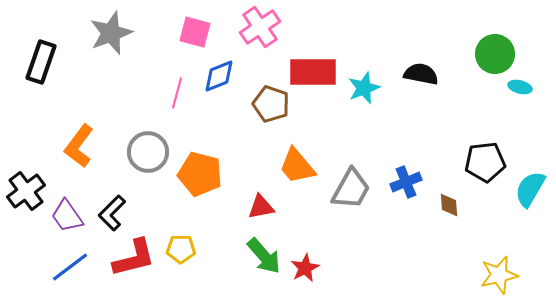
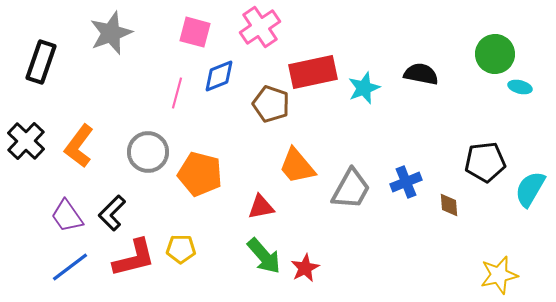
red rectangle: rotated 12 degrees counterclockwise
black cross: moved 50 px up; rotated 9 degrees counterclockwise
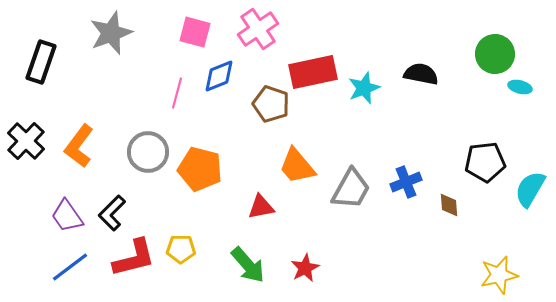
pink cross: moved 2 px left, 2 px down
orange pentagon: moved 5 px up
green arrow: moved 16 px left, 9 px down
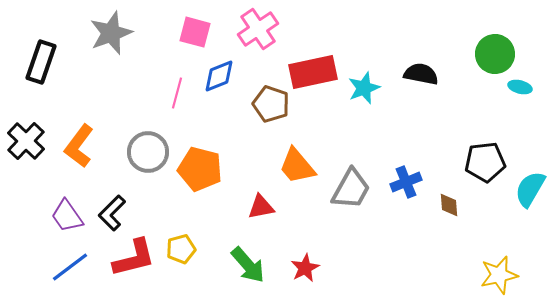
yellow pentagon: rotated 16 degrees counterclockwise
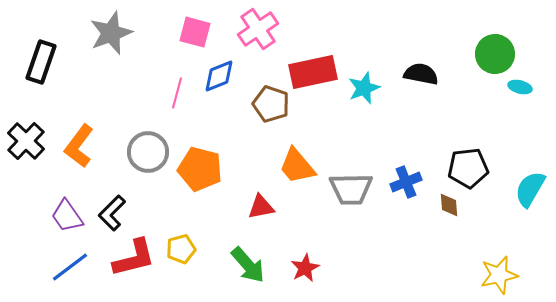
black pentagon: moved 17 px left, 6 px down
gray trapezoid: rotated 60 degrees clockwise
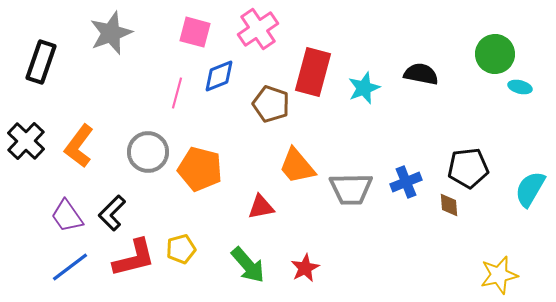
red rectangle: rotated 63 degrees counterclockwise
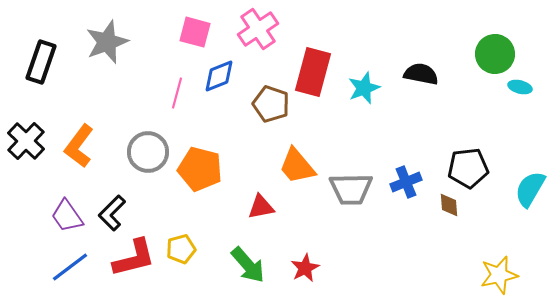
gray star: moved 4 px left, 9 px down
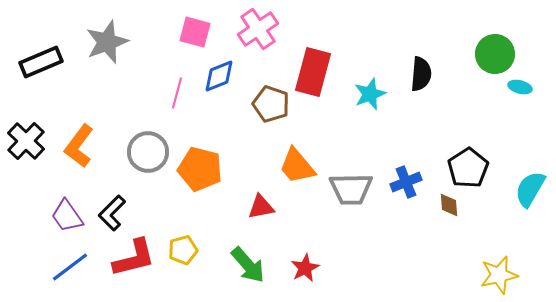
black rectangle: rotated 48 degrees clockwise
black semicircle: rotated 84 degrees clockwise
cyan star: moved 6 px right, 6 px down
black pentagon: rotated 27 degrees counterclockwise
yellow pentagon: moved 2 px right, 1 px down
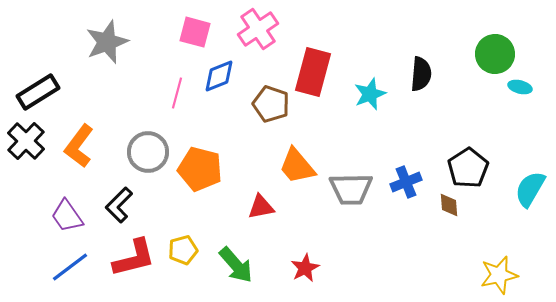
black rectangle: moved 3 px left, 30 px down; rotated 9 degrees counterclockwise
black L-shape: moved 7 px right, 8 px up
green arrow: moved 12 px left
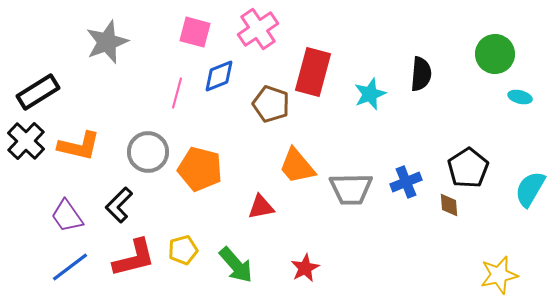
cyan ellipse: moved 10 px down
orange L-shape: rotated 114 degrees counterclockwise
